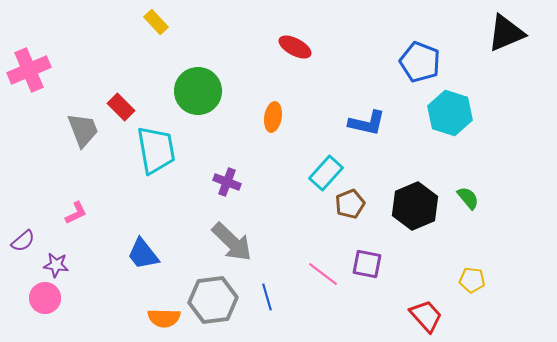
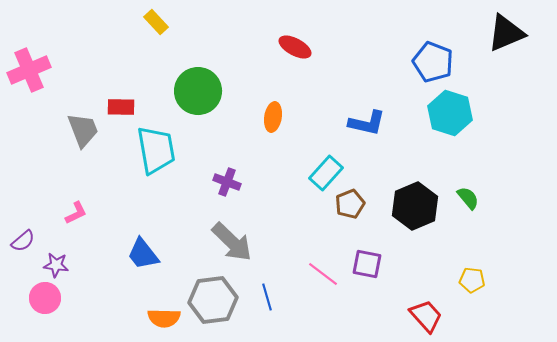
blue pentagon: moved 13 px right
red rectangle: rotated 44 degrees counterclockwise
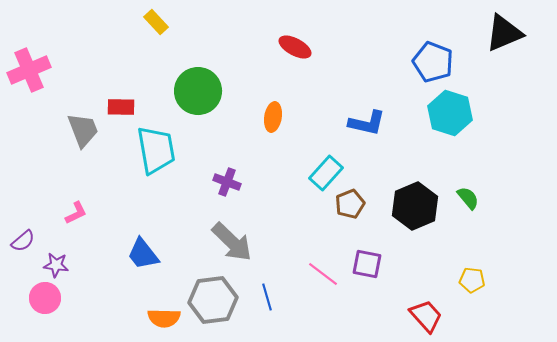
black triangle: moved 2 px left
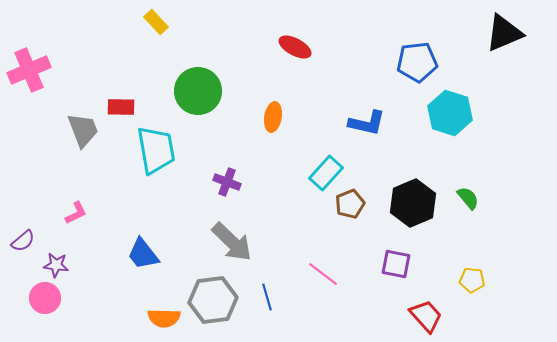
blue pentagon: moved 16 px left; rotated 27 degrees counterclockwise
black hexagon: moved 2 px left, 3 px up
purple square: moved 29 px right
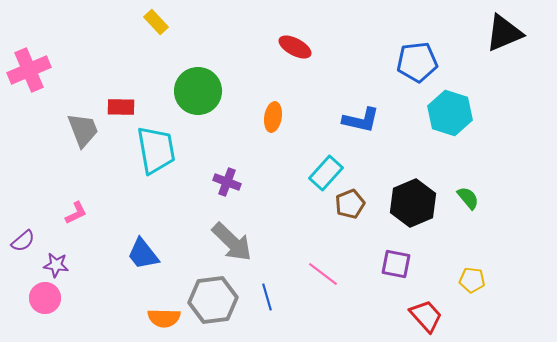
blue L-shape: moved 6 px left, 3 px up
